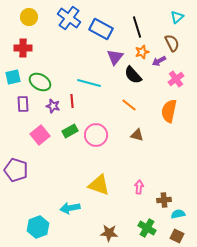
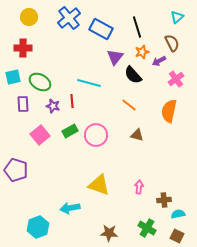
blue cross: rotated 15 degrees clockwise
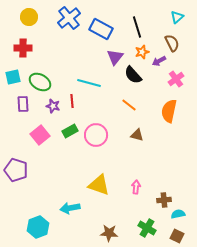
pink arrow: moved 3 px left
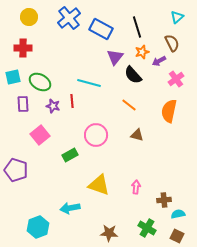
green rectangle: moved 24 px down
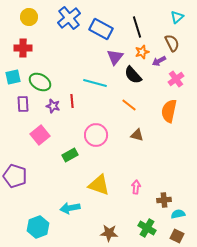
cyan line: moved 6 px right
purple pentagon: moved 1 px left, 6 px down
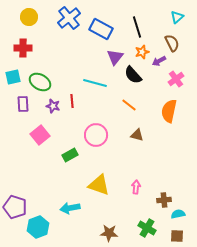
purple pentagon: moved 31 px down
brown square: rotated 24 degrees counterclockwise
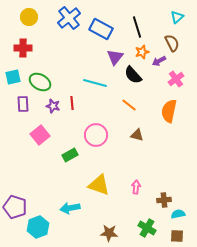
red line: moved 2 px down
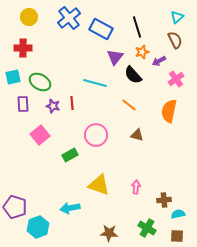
brown semicircle: moved 3 px right, 3 px up
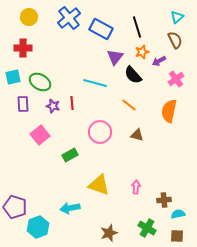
pink circle: moved 4 px right, 3 px up
brown star: rotated 24 degrees counterclockwise
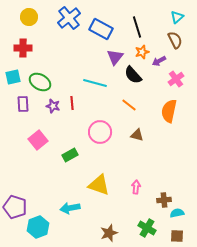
pink square: moved 2 px left, 5 px down
cyan semicircle: moved 1 px left, 1 px up
